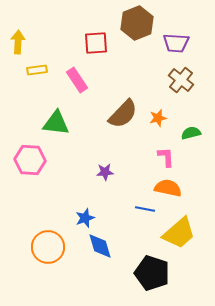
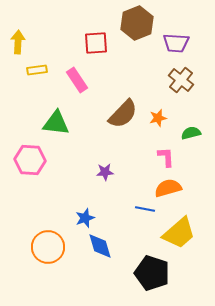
orange semicircle: rotated 28 degrees counterclockwise
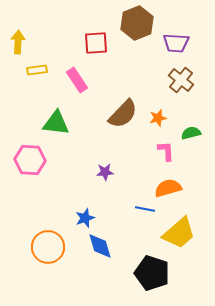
pink L-shape: moved 6 px up
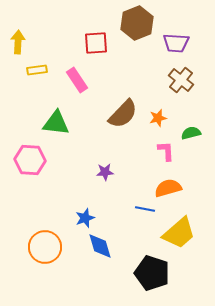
orange circle: moved 3 px left
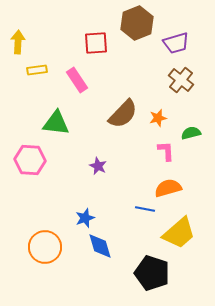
purple trapezoid: rotated 20 degrees counterclockwise
purple star: moved 7 px left, 6 px up; rotated 30 degrees clockwise
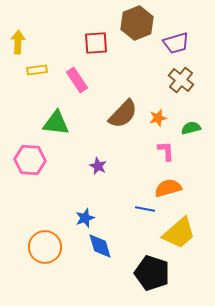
green semicircle: moved 5 px up
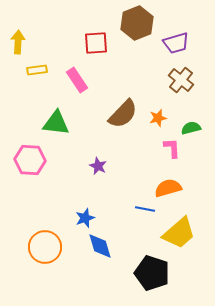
pink L-shape: moved 6 px right, 3 px up
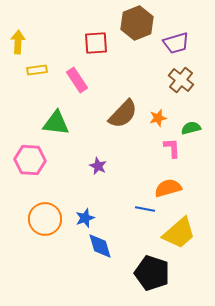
orange circle: moved 28 px up
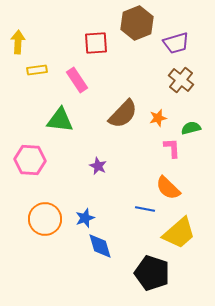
green triangle: moved 4 px right, 3 px up
orange semicircle: rotated 120 degrees counterclockwise
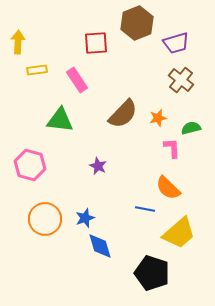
pink hexagon: moved 5 px down; rotated 12 degrees clockwise
